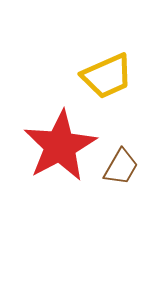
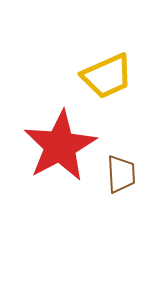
brown trapezoid: moved 7 px down; rotated 33 degrees counterclockwise
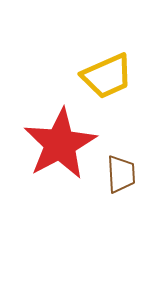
red star: moved 2 px up
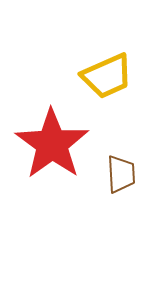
red star: moved 8 px left; rotated 8 degrees counterclockwise
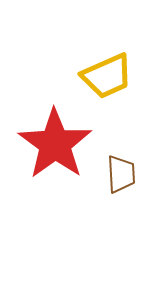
red star: moved 3 px right
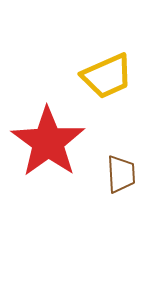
red star: moved 7 px left, 2 px up
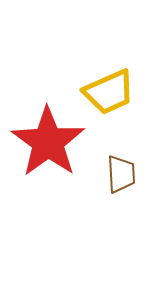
yellow trapezoid: moved 2 px right, 16 px down
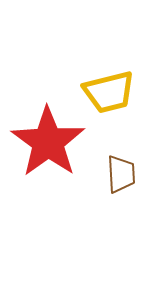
yellow trapezoid: rotated 10 degrees clockwise
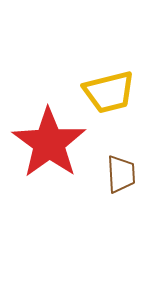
red star: moved 1 px right, 1 px down
